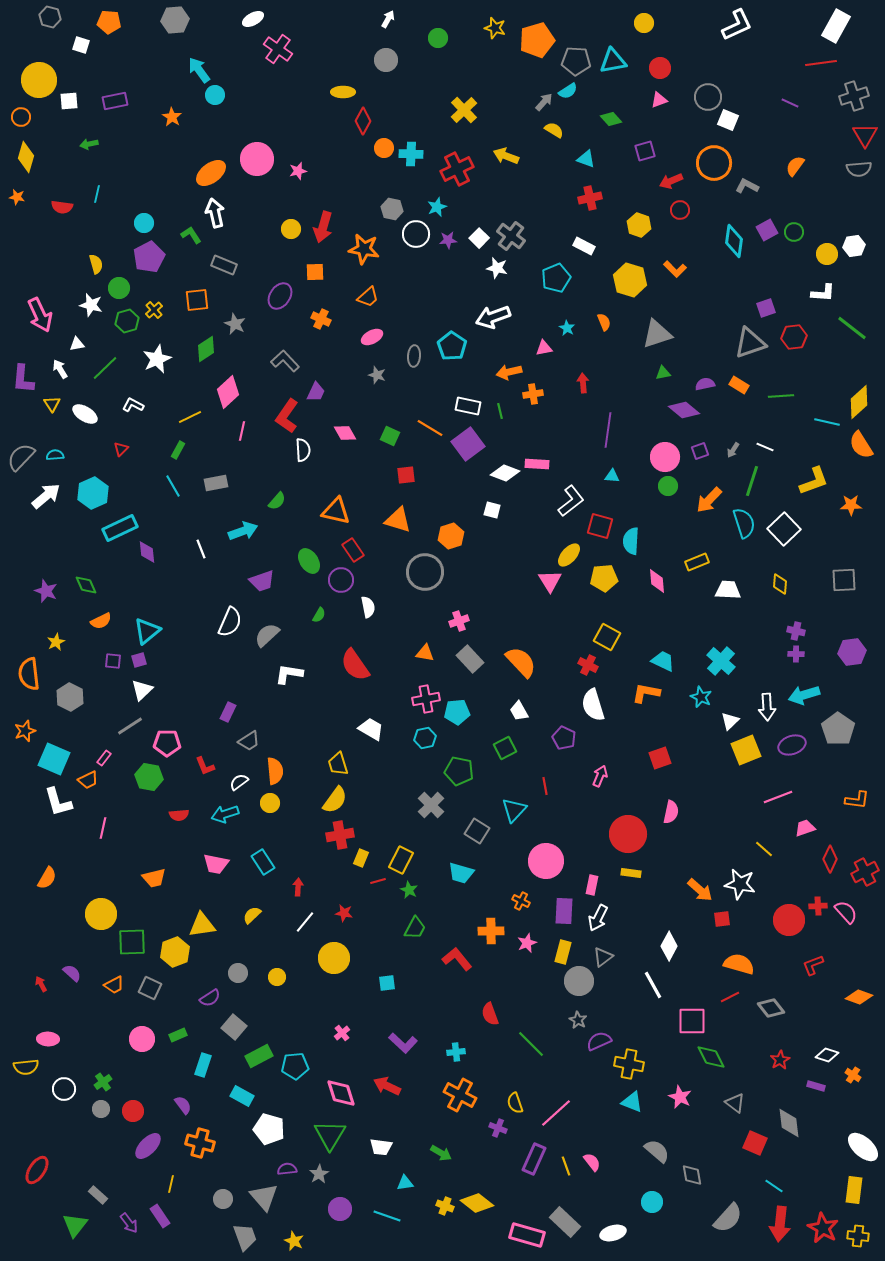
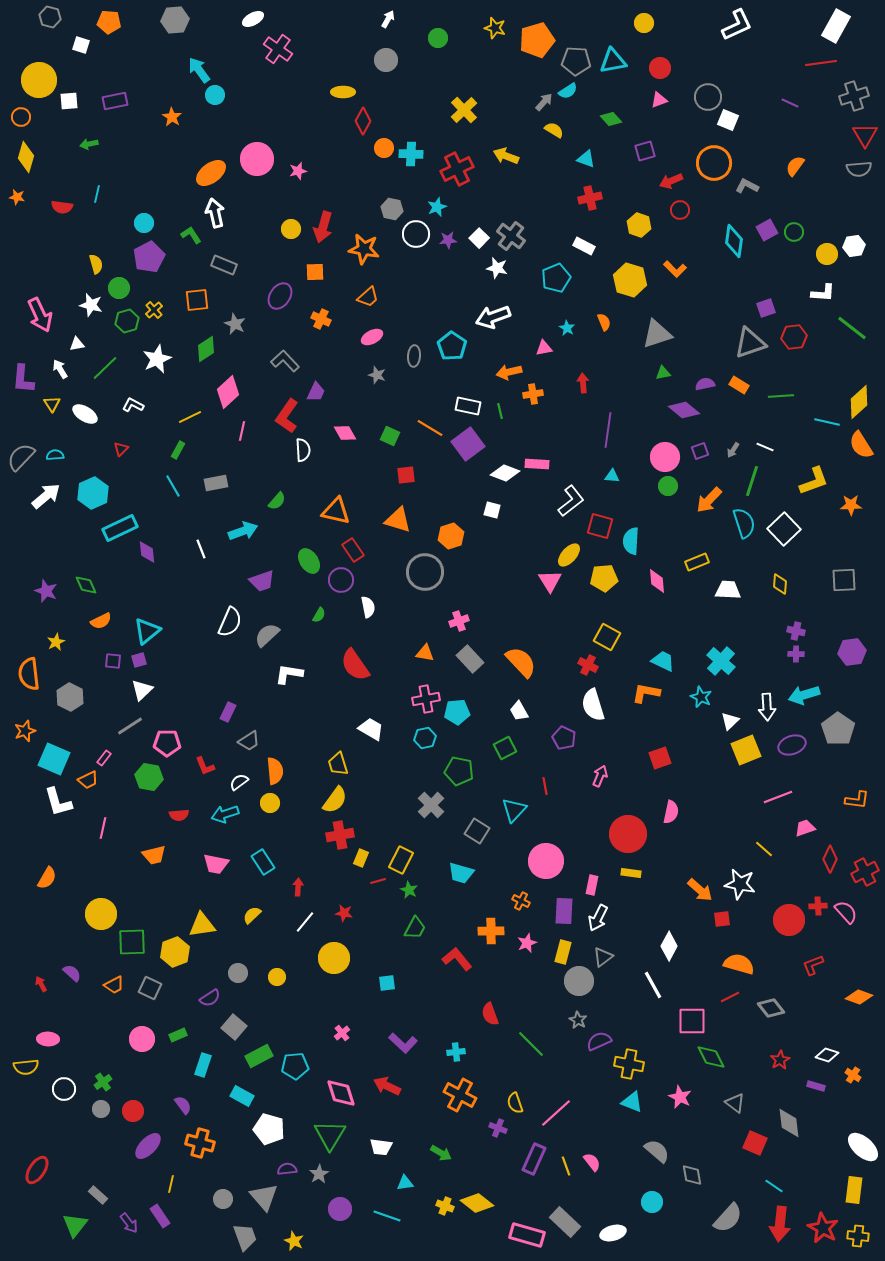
orange trapezoid at (154, 878): moved 23 px up
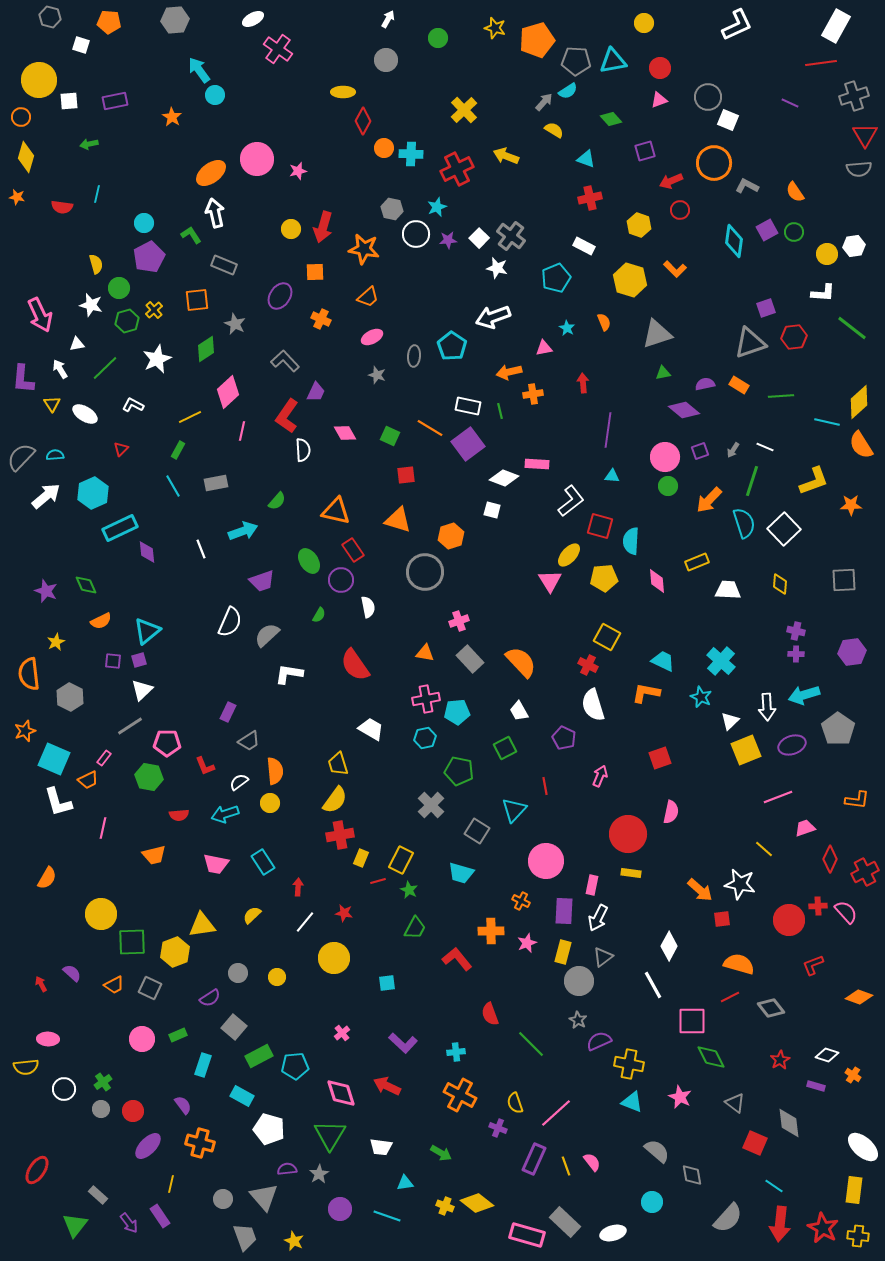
orange semicircle at (795, 166): moved 26 px down; rotated 70 degrees counterclockwise
white diamond at (505, 473): moved 1 px left, 5 px down
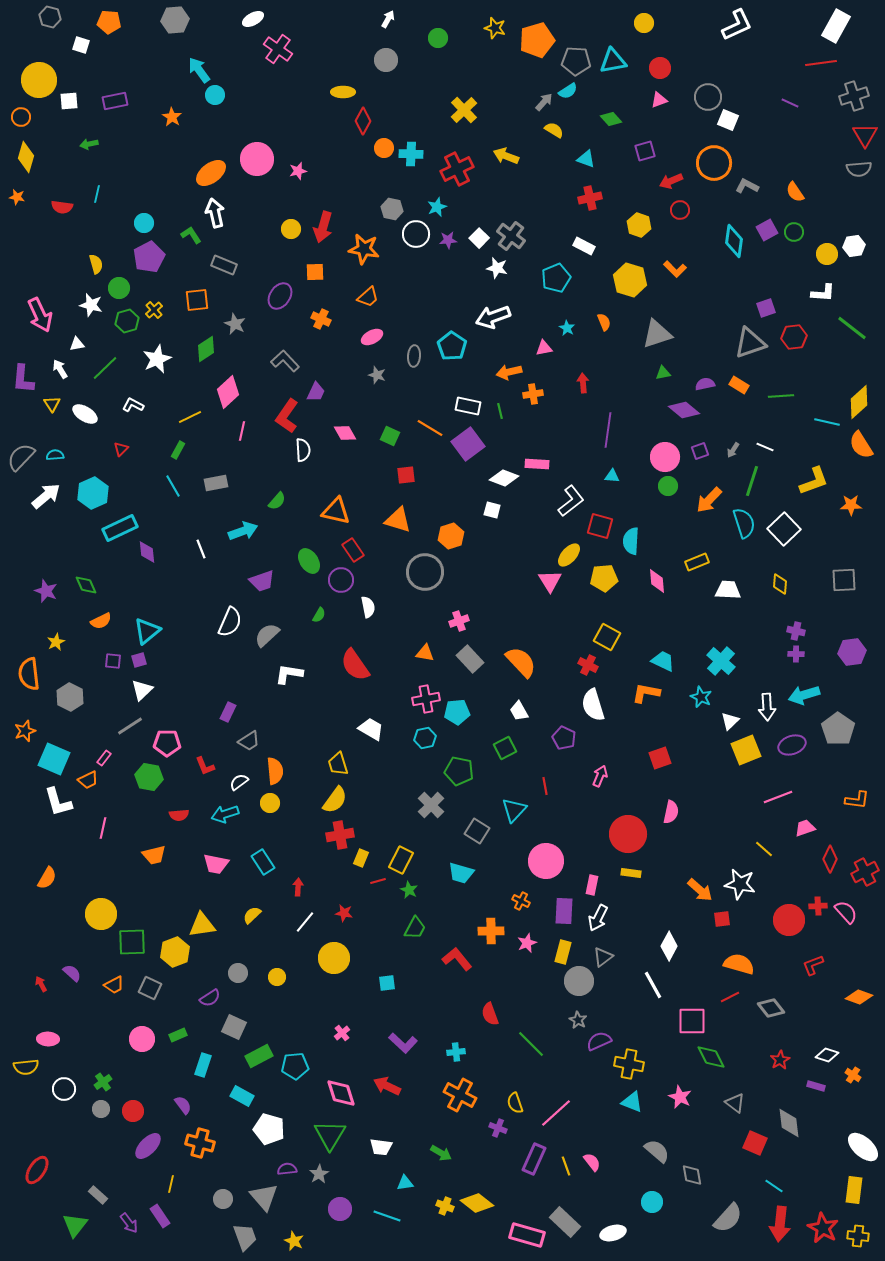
gray square at (234, 1027): rotated 15 degrees counterclockwise
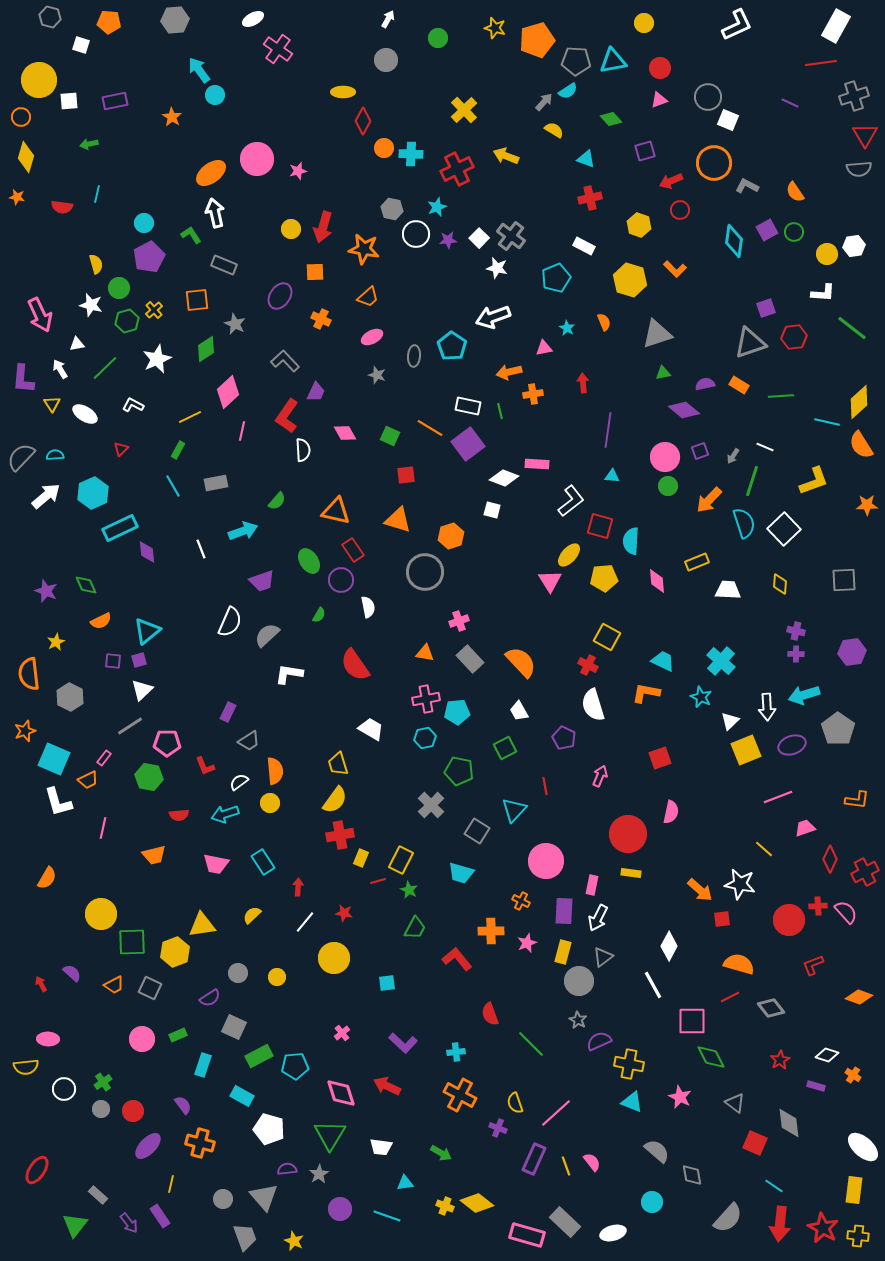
gray arrow at (733, 450): moved 6 px down
orange star at (851, 505): moved 16 px right
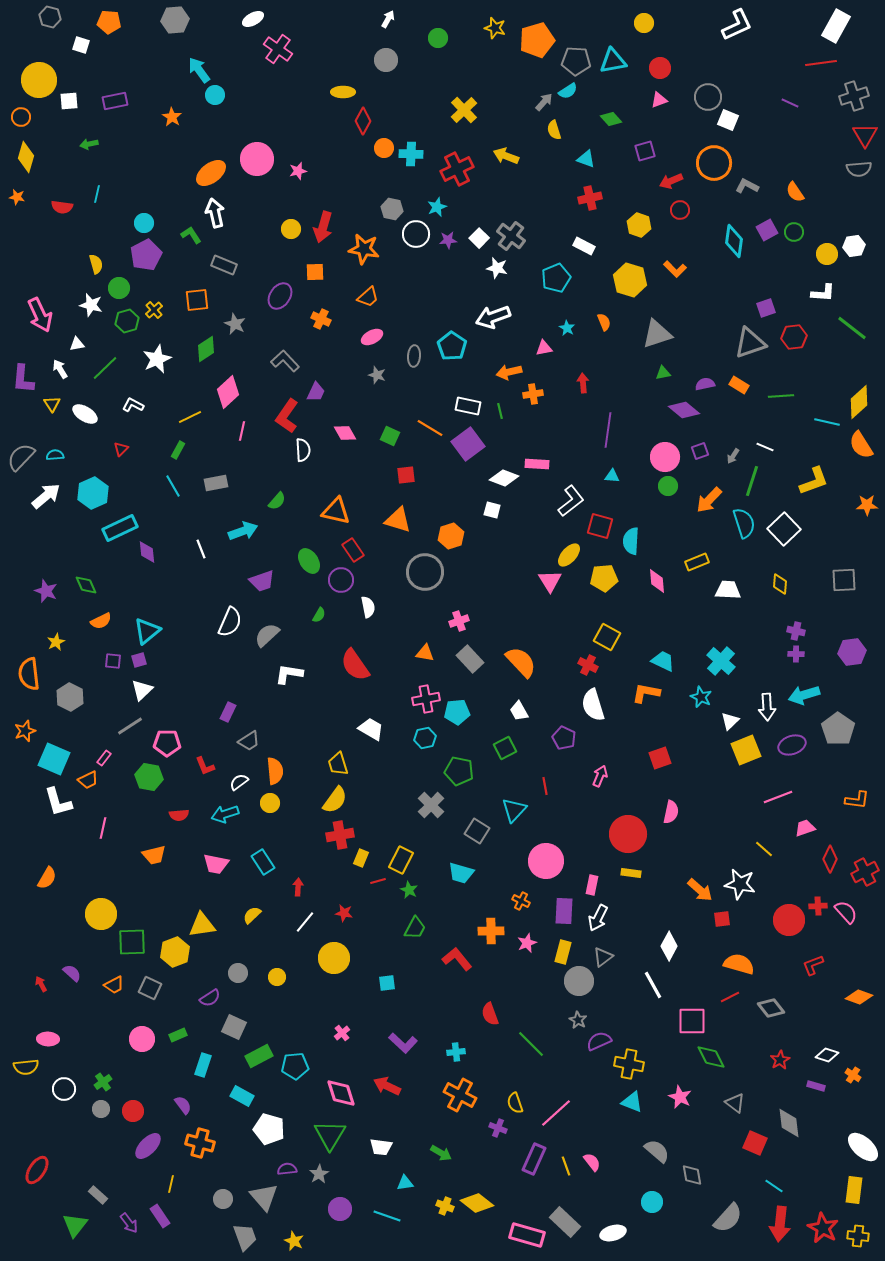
yellow semicircle at (554, 130): rotated 138 degrees counterclockwise
purple pentagon at (149, 257): moved 3 px left, 2 px up
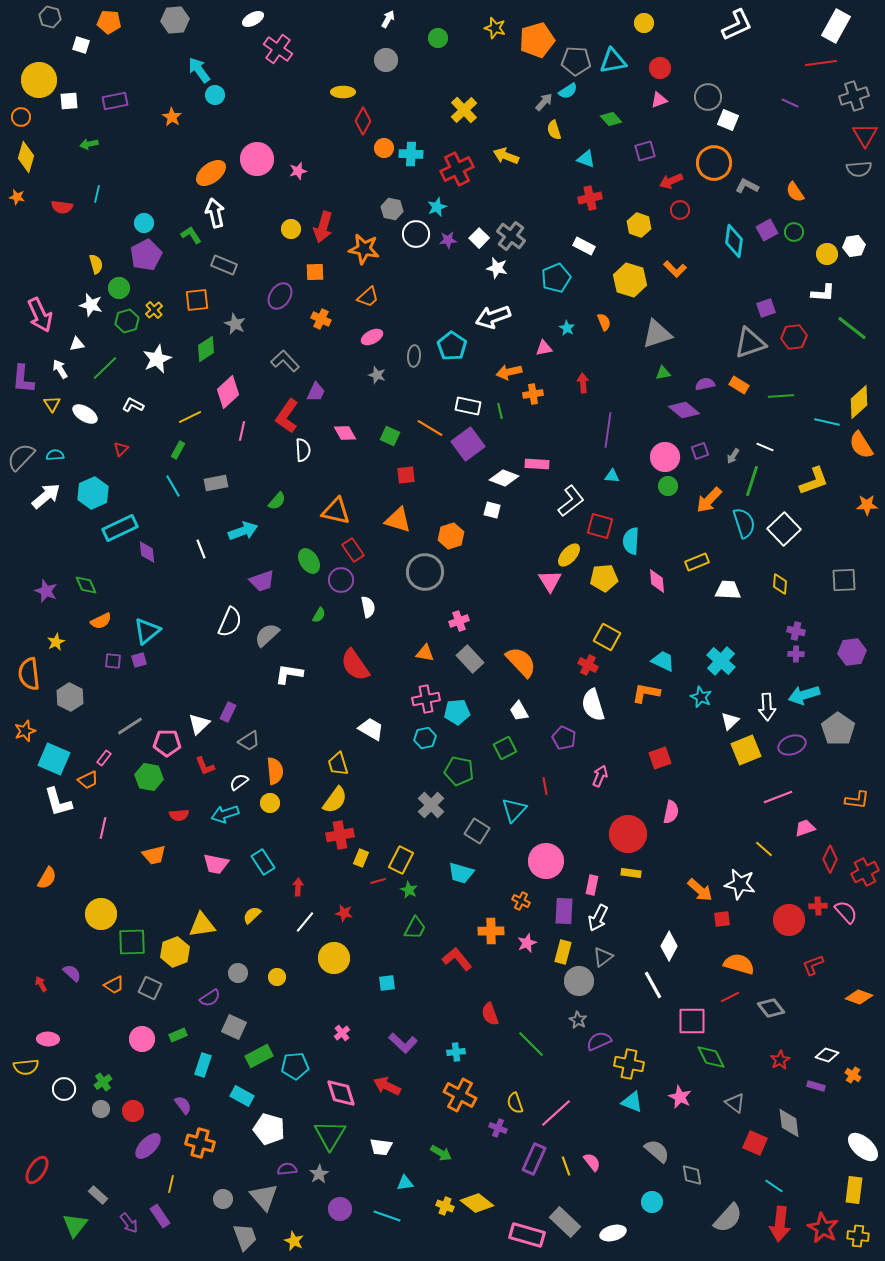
white triangle at (142, 690): moved 57 px right, 34 px down
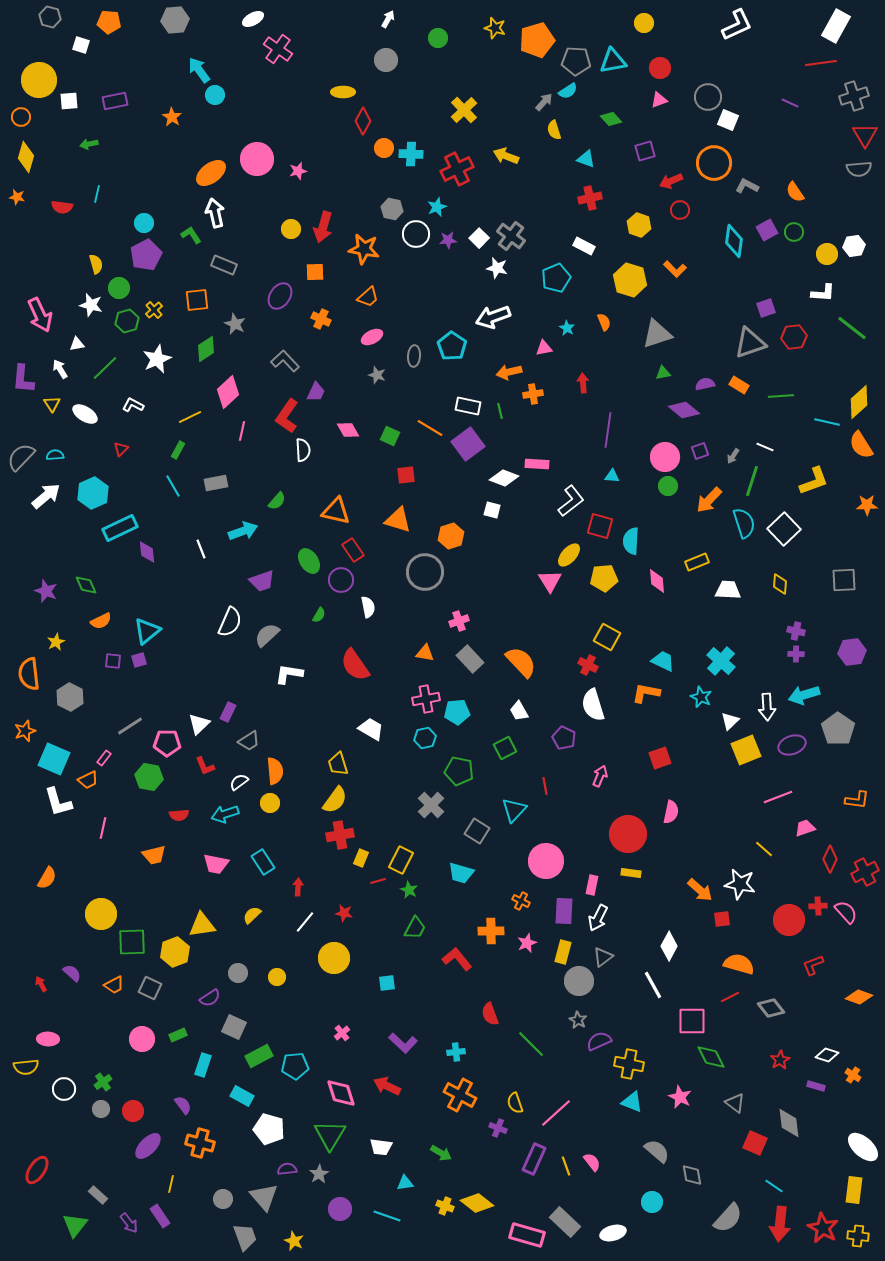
pink diamond at (345, 433): moved 3 px right, 3 px up
